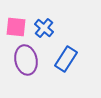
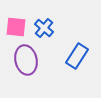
blue rectangle: moved 11 px right, 3 px up
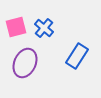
pink square: rotated 20 degrees counterclockwise
purple ellipse: moved 1 px left, 3 px down; rotated 36 degrees clockwise
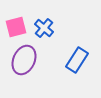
blue rectangle: moved 4 px down
purple ellipse: moved 1 px left, 3 px up
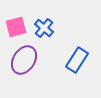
purple ellipse: rotated 8 degrees clockwise
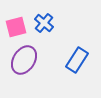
blue cross: moved 5 px up
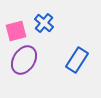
pink square: moved 4 px down
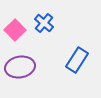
pink square: moved 1 px left, 1 px up; rotated 30 degrees counterclockwise
purple ellipse: moved 4 px left, 7 px down; rotated 48 degrees clockwise
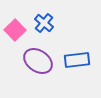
blue rectangle: rotated 50 degrees clockwise
purple ellipse: moved 18 px right, 6 px up; rotated 44 degrees clockwise
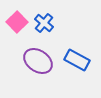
pink square: moved 2 px right, 8 px up
blue rectangle: rotated 35 degrees clockwise
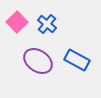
blue cross: moved 3 px right, 1 px down
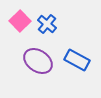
pink square: moved 3 px right, 1 px up
